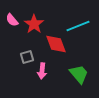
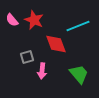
red star: moved 4 px up; rotated 12 degrees counterclockwise
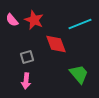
cyan line: moved 2 px right, 2 px up
pink arrow: moved 16 px left, 10 px down
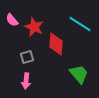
red star: moved 7 px down
cyan line: rotated 55 degrees clockwise
red diamond: rotated 25 degrees clockwise
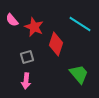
red diamond: rotated 15 degrees clockwise
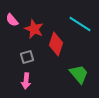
red star: moved 2 px down
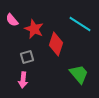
pink arrow: moved 3 px left, 1 px up
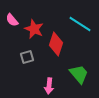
pink arrow: moved 26 px right, 6 px down
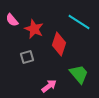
cyan line: moved 1 px left, 2 px up
red diamond: moved 3 px right
pink arrow: rotated 133 degrees counterclockwise
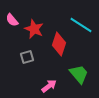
cyan line: moved 2 px right, 3 px down
